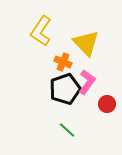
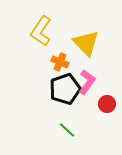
orange cross: moved 3 px left
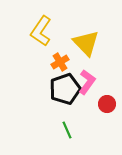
orange cross: rotated 36 degrees clockwise
green line: rotated 24 degrees clockwise
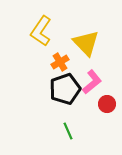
pink L-shape: moved 5 px right; rotated 15 degrees clockwise
green line: moved 1 px right, 1 px down
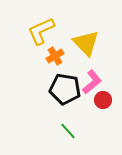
yellow L-shape: rotated 32 degrees clockwise
orange cross: moved 5 px left, 6 px up
black pentagon: rotated 28 degrees clockwise
red circle: moved 4 px left, 4 px up
green line: rotated 18 degrees counterclockwise
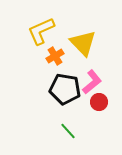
yellow triangle: moved 3 px left
red circle: moved 4 px left, 2 px down
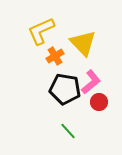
pink L-shape: moved 1 px left
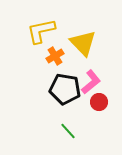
yellow L-shape: rotated 12 degrees clockwise
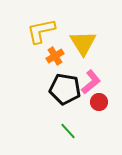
yellow triangle: rotated 12 degrees clockwise
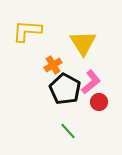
yellow L-shape: moved 14 px left; rotated 16 degrees clockwise
orange cross: moved 2 px left, 9 px down
black pentagon: rotated 20 degrees clockwise
